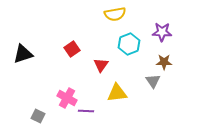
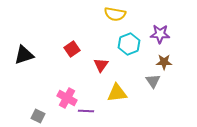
yellow semicircle: rotated 20 degrees clockwise
purple star: moved 2 px left, 2 px down
black triangle: moved 1 px right, 1 px down
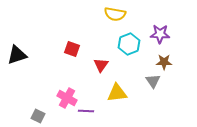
red square: rotated 35 degrees counterclockwise
black triangle: moved 7 px left
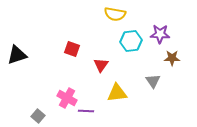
cyan hexagon: moved 2 px right, 3 px up; rotated 15 degrees clockwise
brown star: moved 8 px right, 4 px up
gray square: rotated 16 degrees clockwise
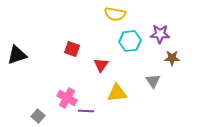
cyan hexagon: moved 1 px left
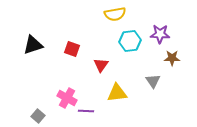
yellow semicircle: rotated 20 degrees counterclockwise
black triangle: moved 16 px right, 10 px up
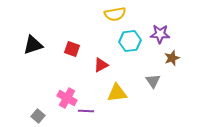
brown star: rotated 21 degrees counterclockwise
red triangle: rotated 28 degrees clockwise
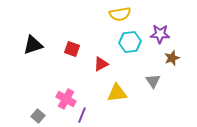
yellow semicircle: moved 5 px right
cyan hexagon: moved 1 px down
red triangle: moved 1 px up
pink cross: moved 1 px left, 1 px down
purple line: moved 4 px left, 4 px down; rotated 70 degrees counterclockwise
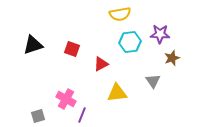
gray square: rotated 32 degrees clockwise
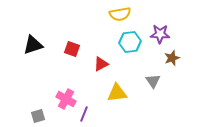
purple line: moved 2 px right, 1 px up
